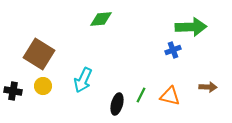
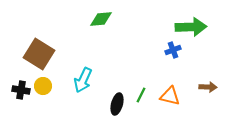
black cross: moved 8 px right, 1 px up
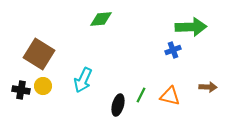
black ellipse: moved 1 px right, 1 px down
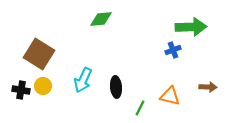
green line: moved 1 px left, 13 px down
black ellipse: moved 2 px left, 18 px up; rotated 20 degrees counterclockwise
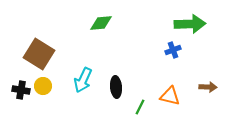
green diamond: moved 4 px down
green arrow: moved 1 px left, 3 px up
green line: moved 1 px up
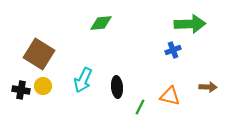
black ellipse: moved 1 px right
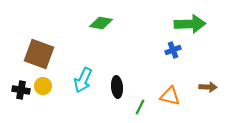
green diamond: rotated 15 degrees clockwise
brown square: rotated 12 degrees counterclockwise
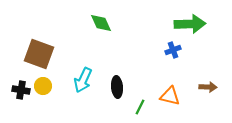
green diamond: rotated 55 degrees clockwise
